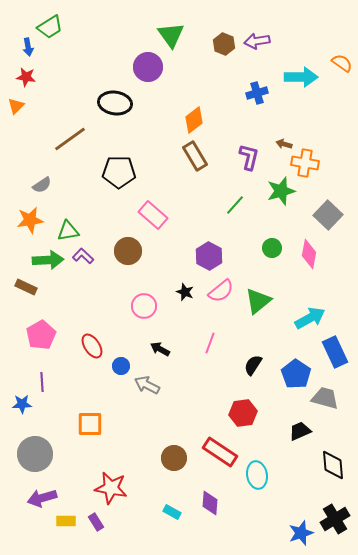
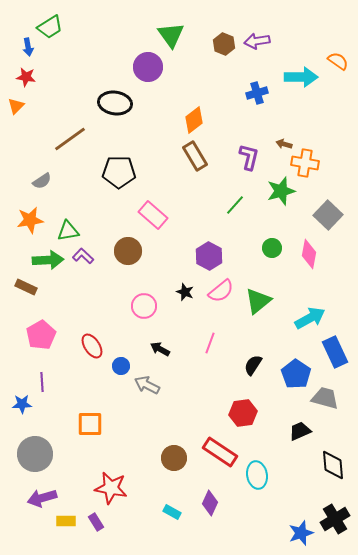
orange semicircle at (342, 63): moved 4 px left, 2 px up
gray semicircle at (42, 185): moved 4 px up
purple diamond at (210, 503): rotated 20 degrees clockwise
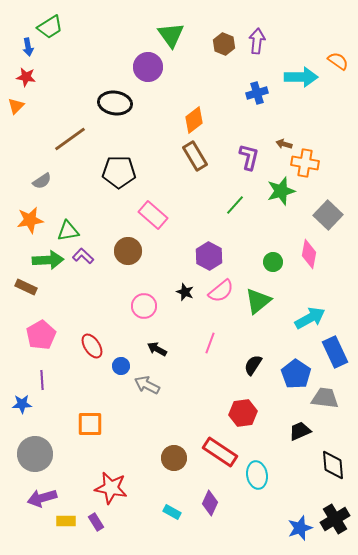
purple arrow at (257, 41): rotated 105 degrees clockwise
green circle at (272, 248): moved 1 px right, 14 px down
black arrow at (160, 349): moved 3 px left
purple line at (42, 382): moved 2 px up
gray trapezoid at (325, 398): rotated 8 degrees counterclockwise
blue star at (301, 533): moved 1 px left, 5 px up
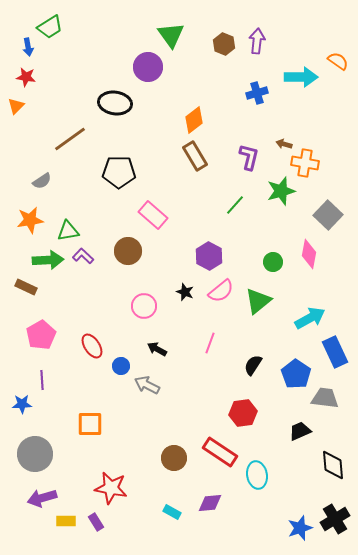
purple diamond at (210, 503): rotated 60 degrees clockwise
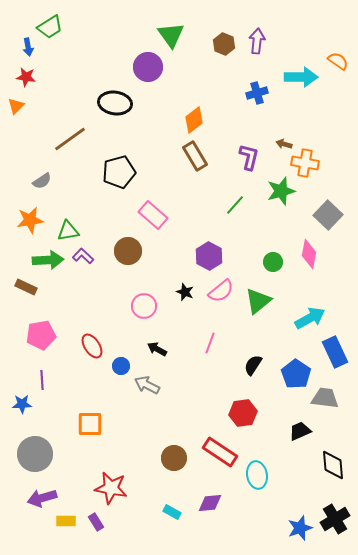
black pentagon at (119, 172): rotated 16 degrees counterclockwise
pink pentagon at (41, 335): rotated 20 degrees clockwise
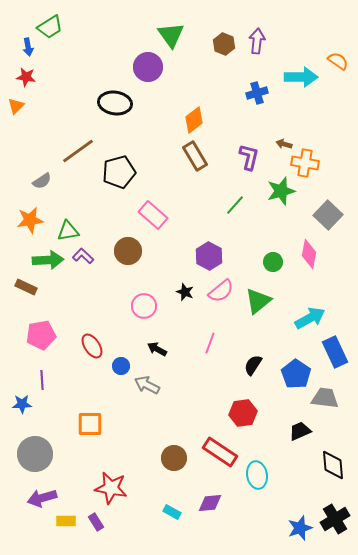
brown line at (70, 139): moved 8 px right, 12 px down
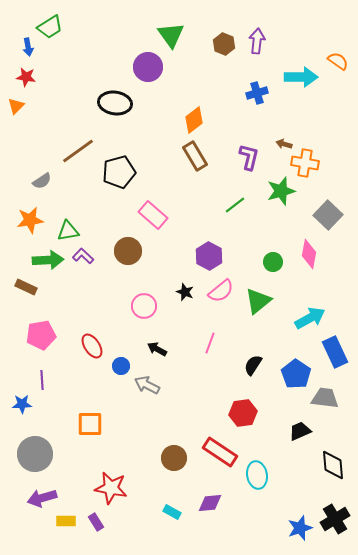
green line at (235, 205): rotated 10 degrees clockwise
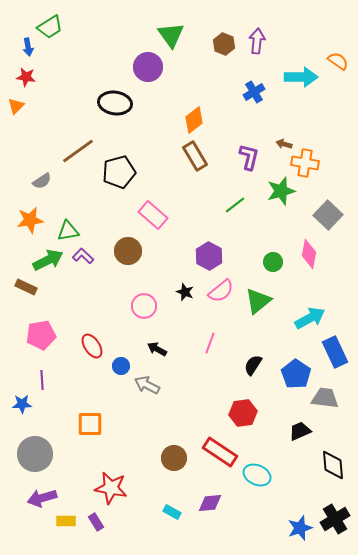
blue cross at (257, 93): moved 3 px left, 1 px up; rotated 15 degrees counterclockwise
green arrow at (48, 260): rotated 24 degrees counterclockwise
cyan ellipse at (257, 475): rotated 56 degrees counterclockwise
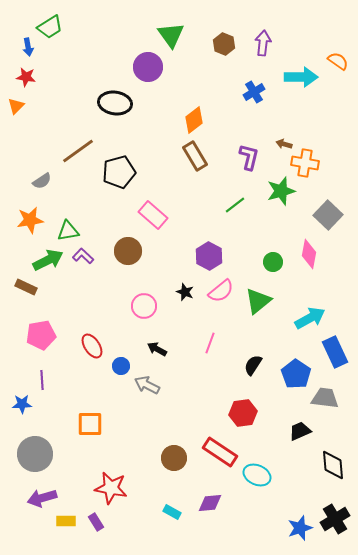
purple arrow at (257, 41): moved 6 px right, 2 px down
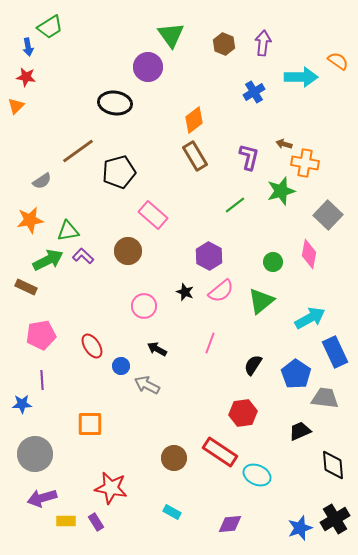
green triangle at (258, 301): moved 3 px right
purple diamond at (210, 503): moved 20 px right, 21 px down
